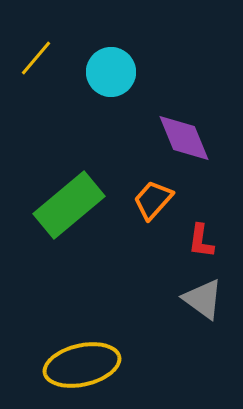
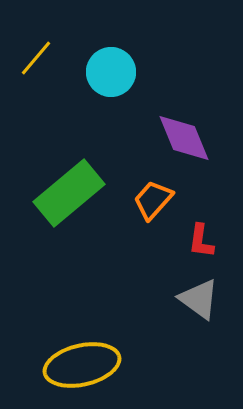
green rectangle: moved 12 px up
gray triangle: moved 4 px left
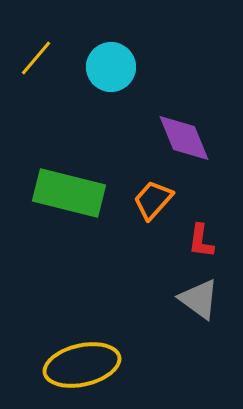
cyan circle: moved 5 px up
green rectangle: rotated 54 degrees clockwise
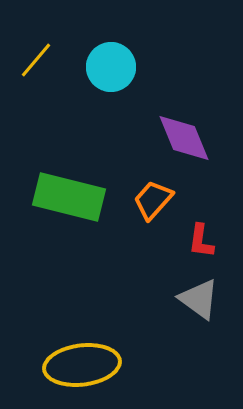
yellow line: moved 2 px down
green rectangle: moved 4 px down
yellow ellipse: rotated 6 degrees clockwise
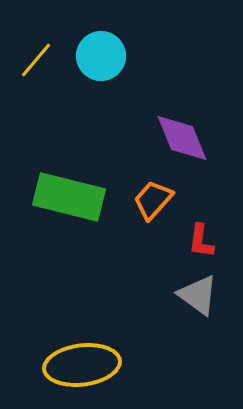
cyan circle: moved 10 px left, 11 px up
purple diamond: moved 2 px left
gray triangle: moved 1 px left, 4 px up
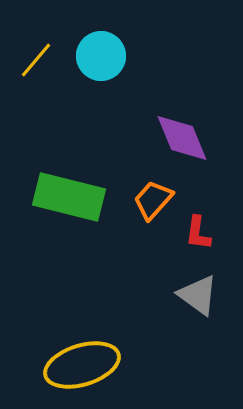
red L-shape: moved 3 px left, 8 px up
yellow ellipse: rotated 10 degrees counterclockwise
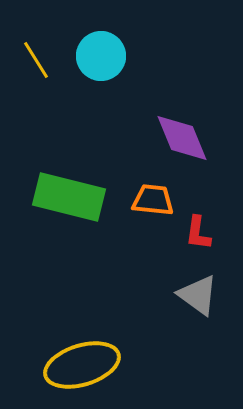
yellow line: rotated 72 degrees counterclockwise
orange trapezoid: rotated 54 degrees clockwise
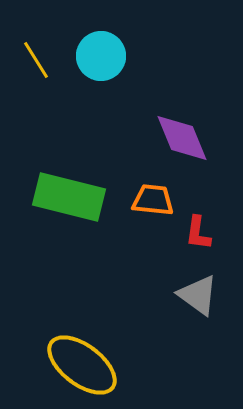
yellow ellipse: rotated 54 degrees clockwise
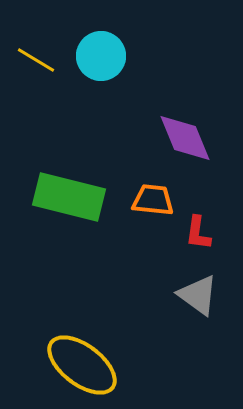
yellow line: rotated 27 degrees counterclockwise
purple diamond: moved 3 px right
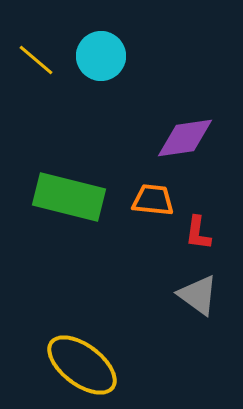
yellow line: rotated 9 degrees clockwise
purple diamond: rotated 76 degrees counterclockwise
